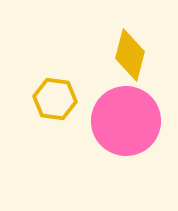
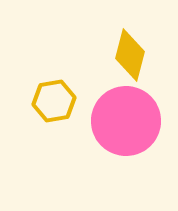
yellow hexagon: moved 1 px left, 2 px down; rotated 18 degrees counterclockwise
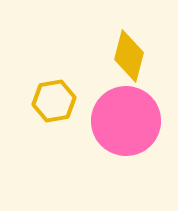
yellow diamond: moved 1 px left, 1 px down
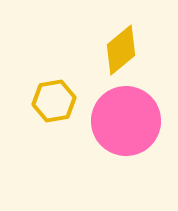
yellow diamond: moved 8 px left, 6 px up; rotated 36 degrees clockwise
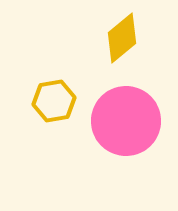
yellow diamond: moved 1 px right, 12 px up
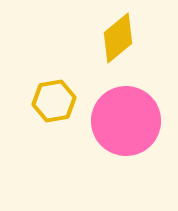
yellow diamond: moved 4 px left
